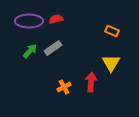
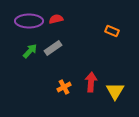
yellow triangle: moved 4 px right, 28 px down
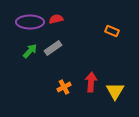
purple ellipse: moved 1 px right, 1 px down
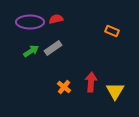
green arrow: moved 1 px right; rotated 14 degrees clockwise
orange cross: rotated 24 degrees counterclockwise
